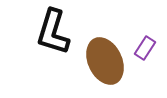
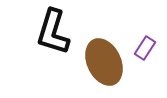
brown ellipse: moved 1 px left, 1 px down
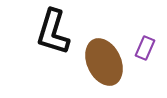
purple rectangle: rotated 10 degrees counterclockwise
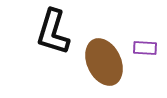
purple rectangle: rotated 70 degrees clockwise
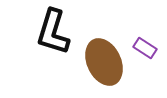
purple rectangle: rotated 30 degrees clockwise
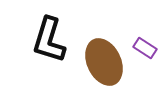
black L-shape: moved 4 px left, 8 px down
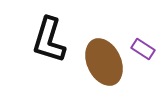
purple rectangle: moved 2 px left, 1 px down
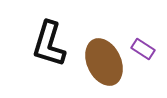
black L-shape: moved 4 px down
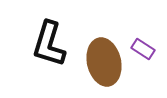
brown ellipse: rotated 12 degrees clockwise
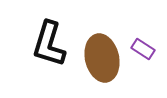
brown ellipse: moved 2 px left, 4 px up
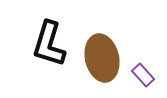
purple rectangle: moved 26 px down; rotated 15 degrees clockwise
